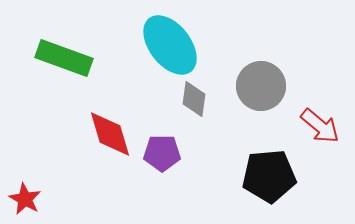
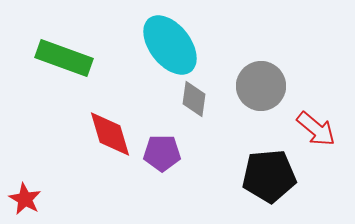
red arrow: moved 4 px left, 3 px down
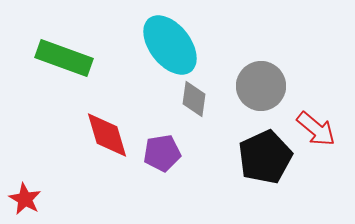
red diamond: moved 3 px left, 1 px down
purple pentagon: rotated 9 degrees counterclockwise
black pentagon: moved 4 px left, 19 px up; rotated 20 degrees counterclockwise
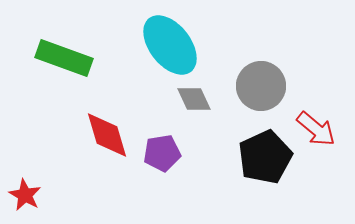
gray diamond: rotated 33 degrees counterclockwise
red star: moved 4 px up
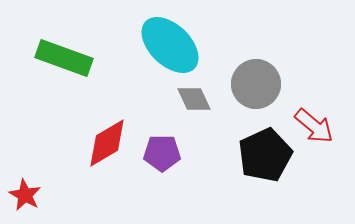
cyan ellipse: rotated 8 degrees counterclockwise
gray circle: moved 5 px left, 2 px up
red arrow: moved 2 px left, 3 px up
red diamond: moved 8 px down; rotated 76 degrees clockwise
purple pentagon: rotated 9 degrees clockwise
black pentagon: moved 2 px up
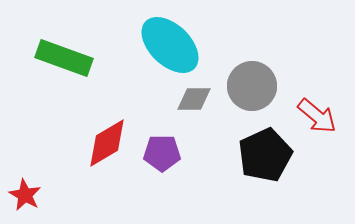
gray circle: moved 4 px left, 2 px down
gray diamond: rotated 66 degrees counterclockwise
red arrow: moved 3 px right, 10 px up
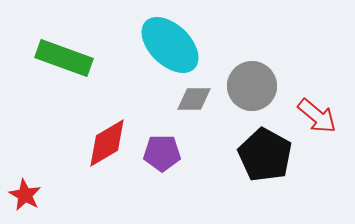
black pentagon: rotated 18 degrees counterclockwise
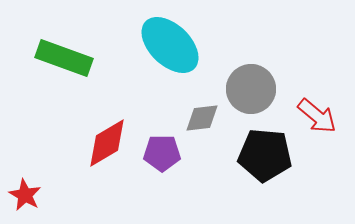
gray circle: moved 1 px left, 3 px down
gray diamond: moved 8 px right, 19 px down; rotated 6 degrees counterclockwise
black pentagon: rotated 24 degrees counterclockwise
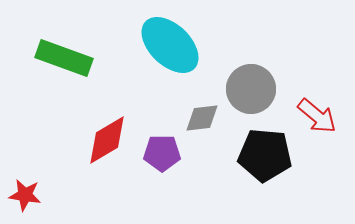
red diamond: moved 3 px up
red star: rotated 20 degrees counterclockwise
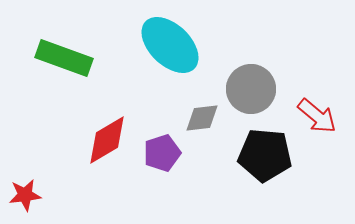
purple pentagon: rotated 18 degrees counterclockwise
red star: rotated 16 degrees counterclockwise
